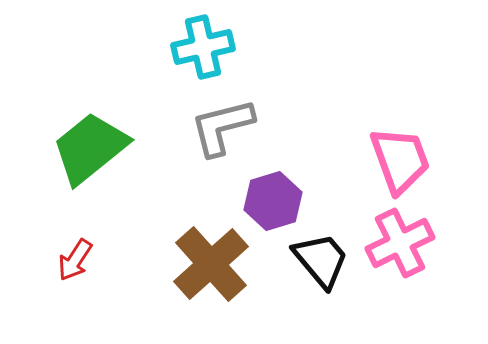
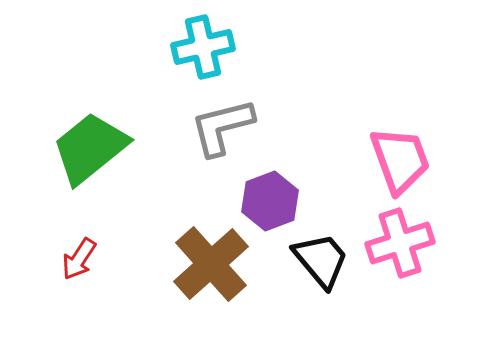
purple hexagon: moved 3 px left; rotated 4 degrees counterclockwise
pink cross: rotated 8 degrees clockwise
red arrow: moved 4 px right, 1 px up
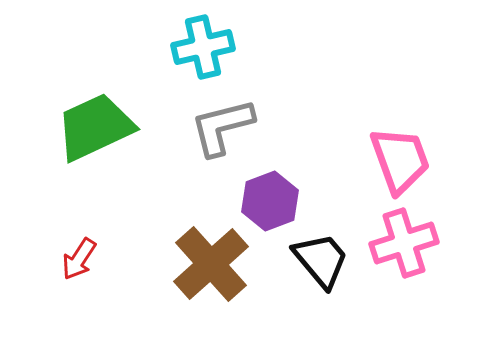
green trapezoid: moved 5 px right, 21 px up; rotated 14 degrees clockwise
pink cross: moved 4 px right
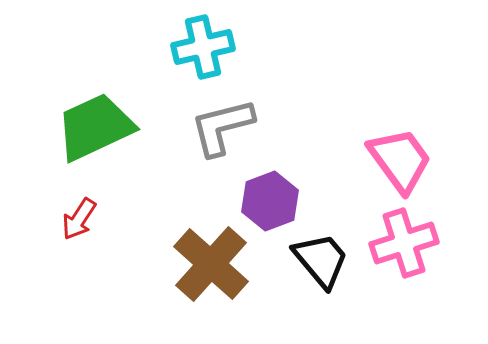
pink trapezoid: rotated 16 degrees counterclockwise
red arrow: moved 40 px up
brown cross: rotated 6 degrees counterclockwise
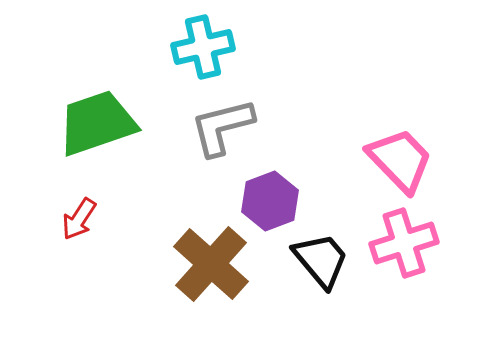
green trapezoid: moved 2 px right, 4 px up; rotated 6 degrees clockwise
pink trapezoid: rotated 8 degrees counterclockwise
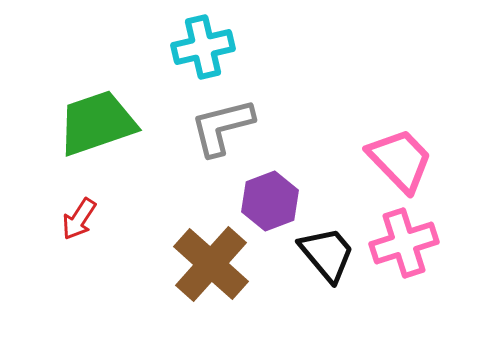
black trapezoid: moved 6 px right, 6 px up
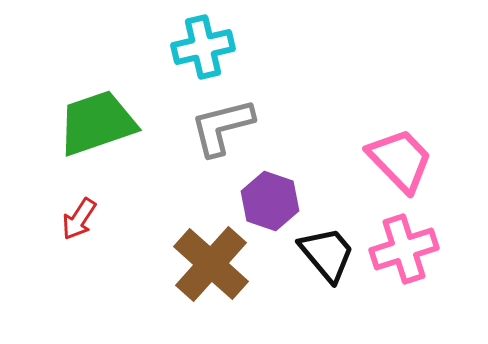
purple hexagon: rotated 20 degrees counterclockwise
pink cross: moved 6 px down
